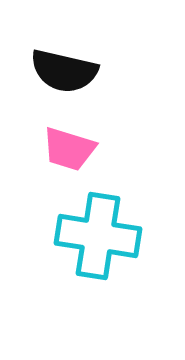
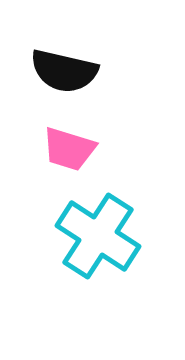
cyan cross: rotated 24 degrees clockwise
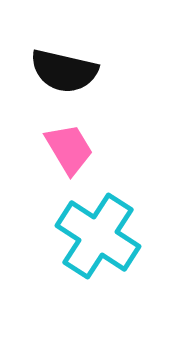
pink trapezoid: rotated 138 degrees counterclockwise
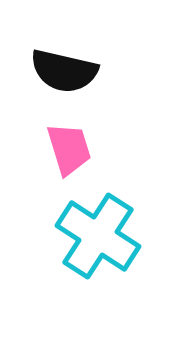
pink trapezoid: rotated 14 degrees clockwise
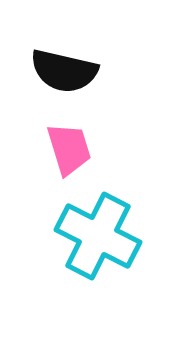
cyan cross: rotated 6 degrees counterclockwise
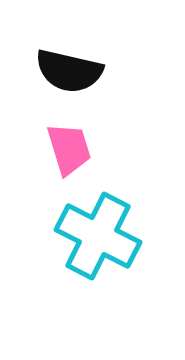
black semicircle: moved 5 px right
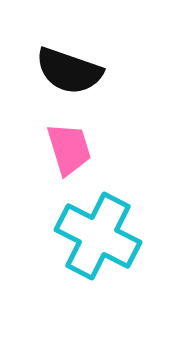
black semicircle: rotated 6 degrees clockwise
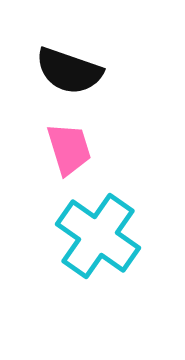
cyan cross: rotated 8 degrees clockwise
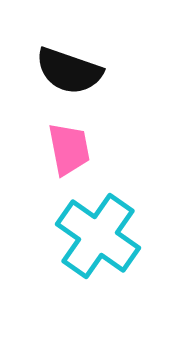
pink trapezoid: rotated 6 degrees clockwise
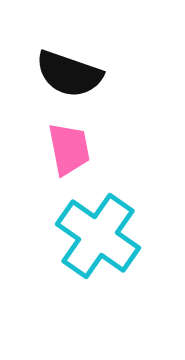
black semicircle: moved 3 px down
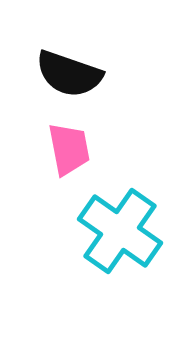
cyan cross: moved 22 px right, 5 px up
